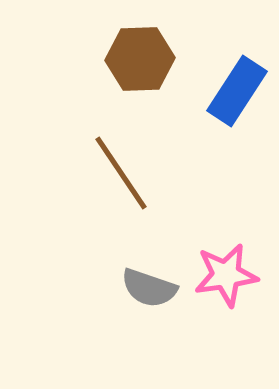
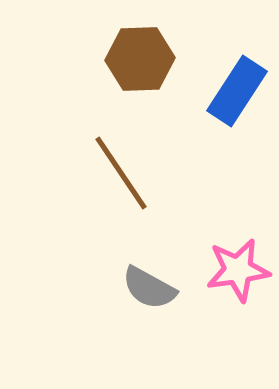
pink star: moved 12 px right, 5 px up
gray semicircle: rotated 10 degrees clockwise
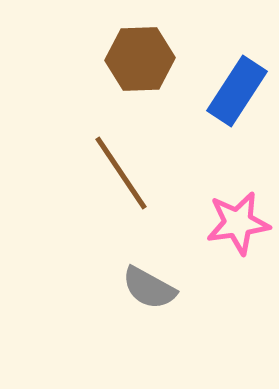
pink star: moved 47 px up
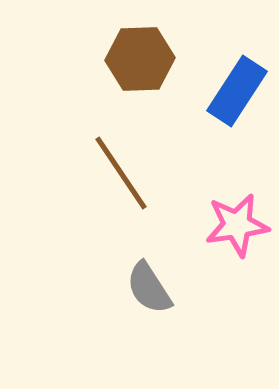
pink star: moved 1 px left, 2 px down
gray semicircle: rotated 28 degrees clockwise
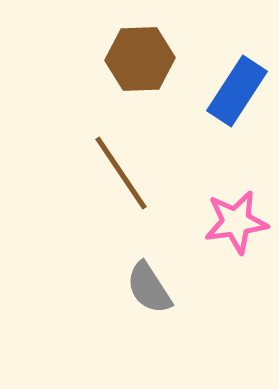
pink star: moved 1 px left, 3 px up
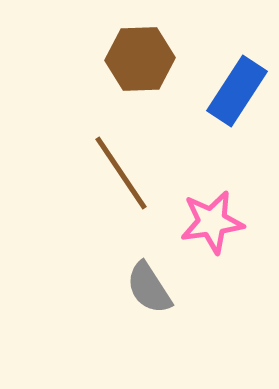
pink star: moved 24 px left
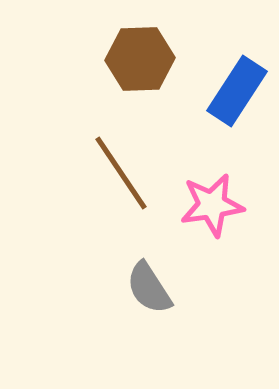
pink star: moved 17 px up
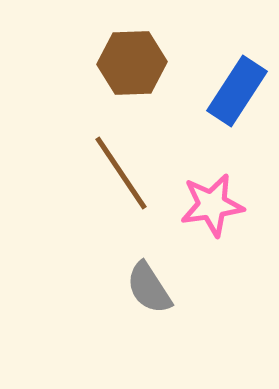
brown hexagon: moved 8 px left, 4 px down
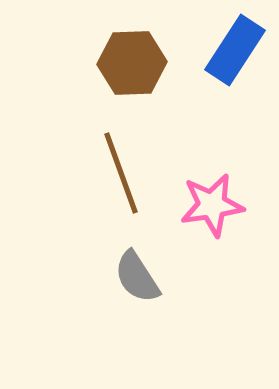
blue rectangle: moved 2 px left, 41 px up
brown line: rotated 14 degrees clockwise
gray semicircle: moved 12 px left, 11 px up
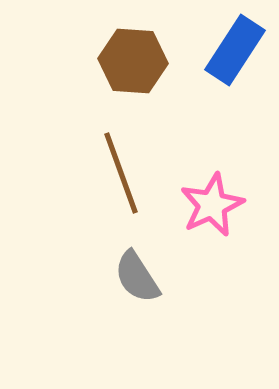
brown hexagon: moved 1 px right, 2 px up; rotated 6 degrees clockwise
pink star: rotated 16 degrees counterclockwise
